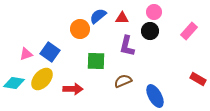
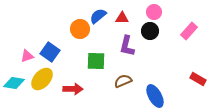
pink triangle: moved 1 px right, 2 px down
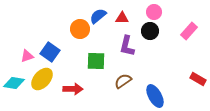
brown semicircle: rotated 12 degrees counterclockwise
